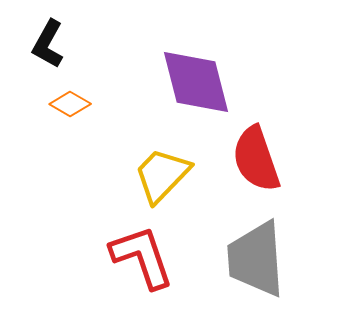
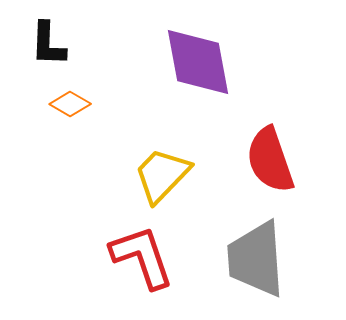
black L-shape: rotated 27 degrees counterclockwise
purple diamond: moved 2 px right, 20 px up; rotated 4 degrees clockwise
red semicircle: moved 14 px right, 1 px down
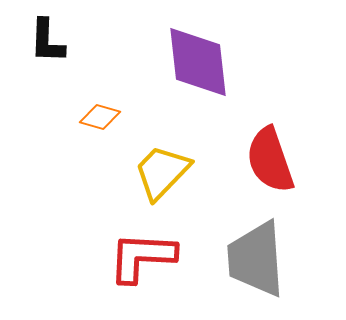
black L-shape: moved 1 px left, 3 px up
purple diamond: rotated 4 degrees clockwise
orange diamond: moved 30 px right, 13 px down; rotated 15 degrees counterclockwise
yellow trapezoid: moved 3 px up
red L-shape: rotated 68 degrees counterclockwise
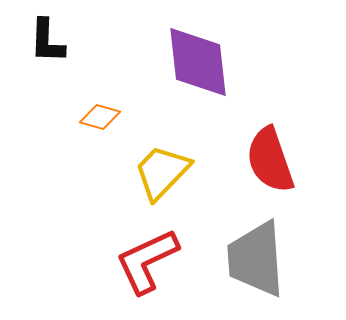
red L-shape: moved 5 px right, 4 px down; rotated 28 degrees counterclockwise
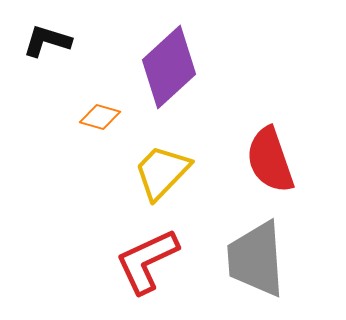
black L-shape: rotated 105 degrees clockwise
purple diamond: moved 29 px left, 5 px down; rotated 54 degrees clockwise
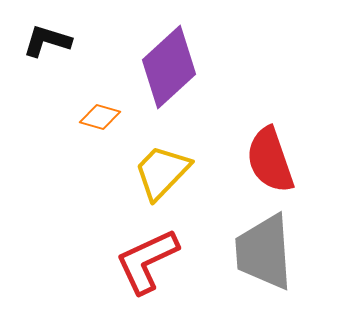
gray trapezoid: moved 8 px right, 7 px up
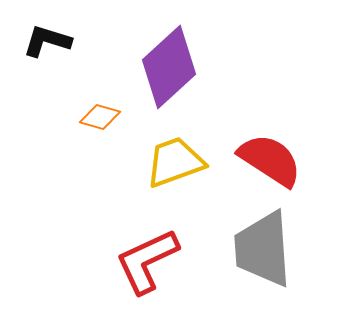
red semicircle: rotated 142 degrees clockwise
yellow trapezoid: moved 13 px right, 10 px up; rotated 26 degrees clockwise
gray trapezoid: moved 1 px left, 3 px up
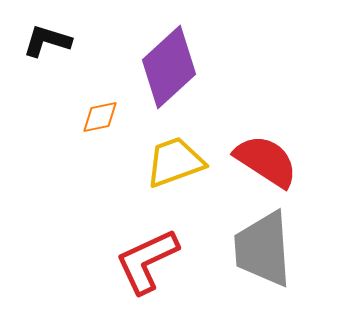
orange diamond: rotated 27 degrees counterclockwise
red semicircle: moved 4 px left, 1 px down
